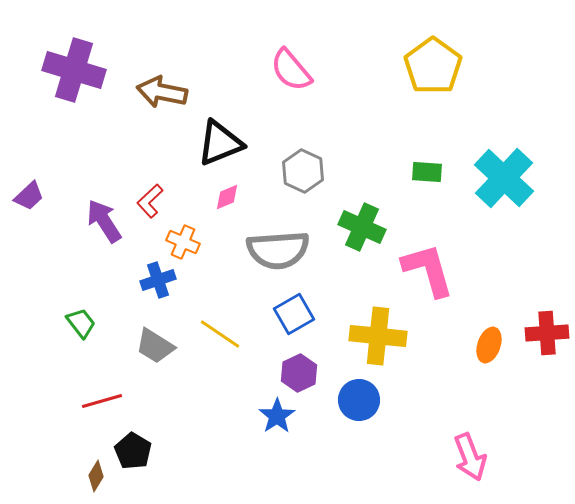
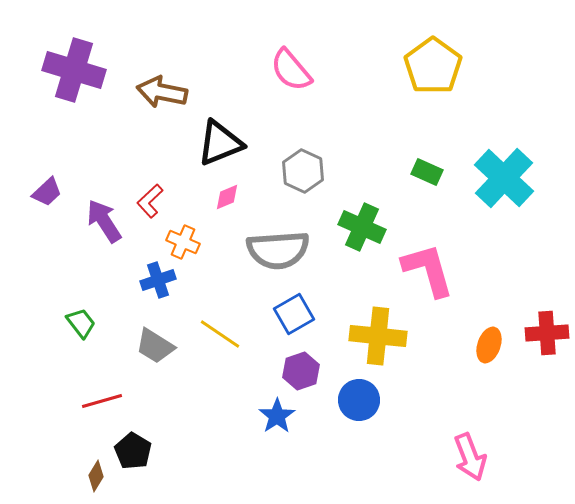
green rectangle: rotated 20 degrees clockwise
purple trapezoid: moved 18 px right, 4 px up
purple hexagon: moved 2 px right, 2 px up; rotated 6 degrees clockwise
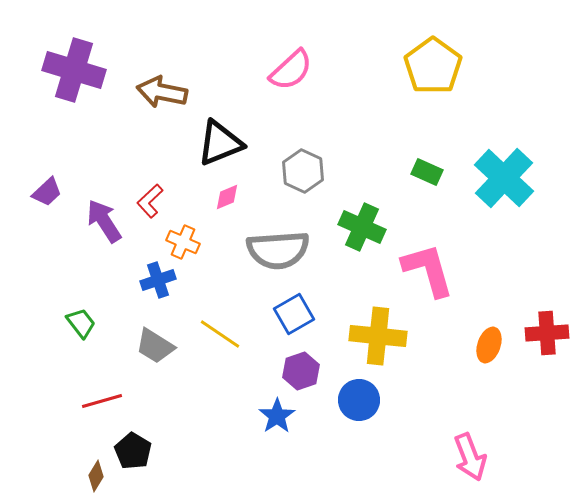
pink semicircle: rotated 93 degrees counterclockwise
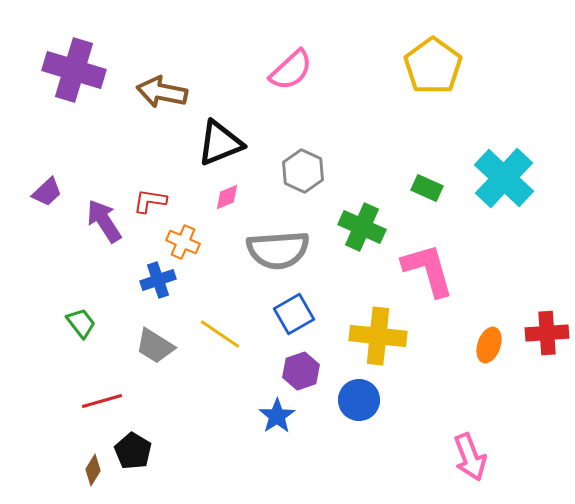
green rectangle: moved 16 px down
red L-shape: rotated 52 degrees clockwise
brown diamond: moved 3 px left, 6 px up
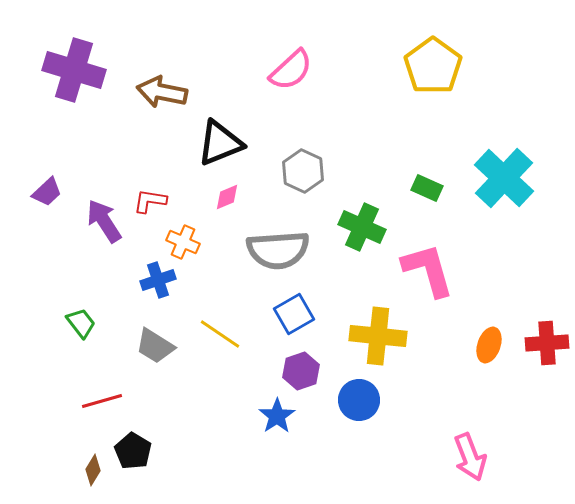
red cross: moved 10 px down
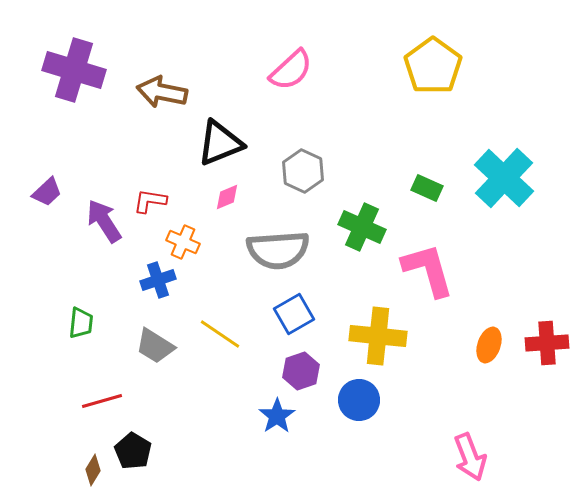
green trapezoid: rotated 44 degrees clockwise
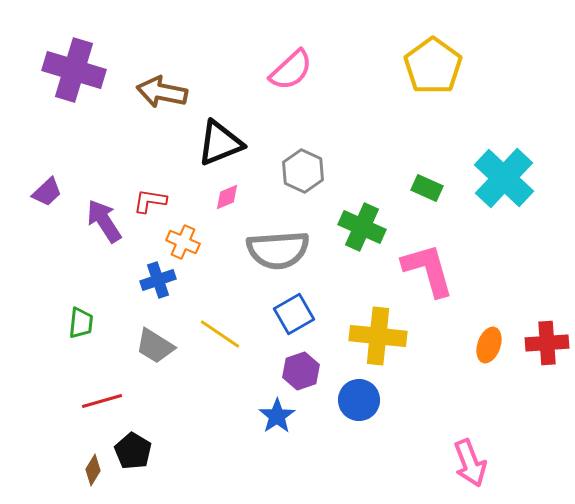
pink arrow: moved 6 px down
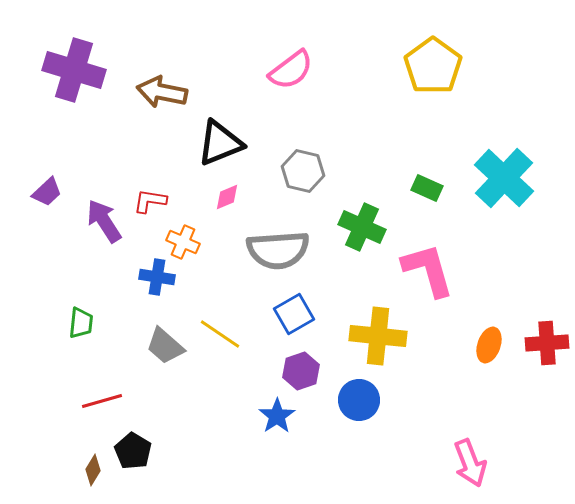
pink semicircle: rotated 6 degrees clockwise
gray hexagon: rotated 12 degrees counterclockwise
blue cross: moved 1 px left, 3 px up; rotated 28 degrees clockwise
gray trapezoid: moved 10 px right; rotated 9 degrees clockwise
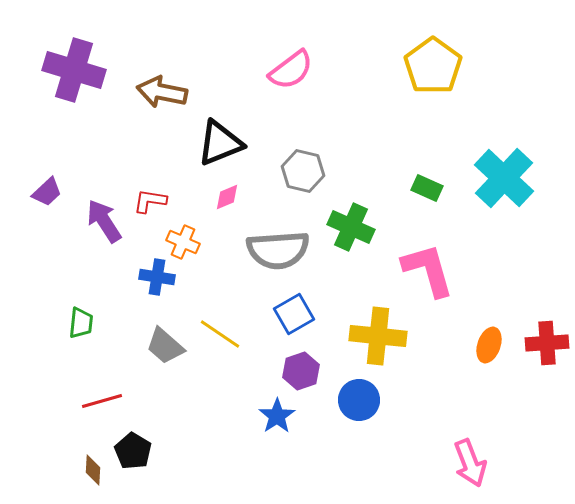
green cross: moved 11 px left
brown diamond: rotated 28 degrees counterclockwise
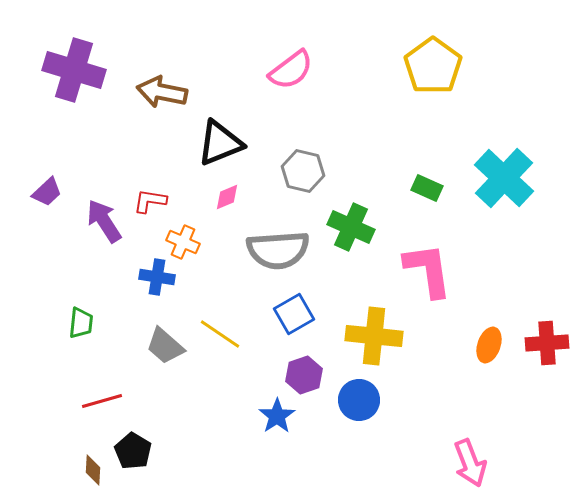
pink L-shape: rotated 8 degrees clockwise
yellow cross: moved 4 px left
purple hexagon: moved 3 px right, 4 px down
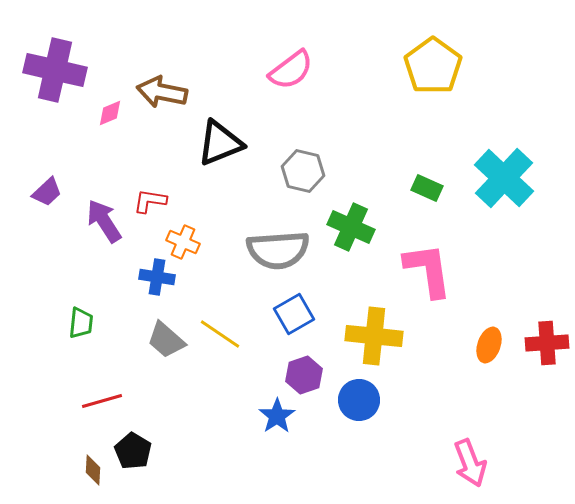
purple cross: moved 19 px left; rotated 4 degrees counterclockwise
pink diamond: moved 117 px left, 84 px up
gray trapezoid: moved 1 px right, 6 px up
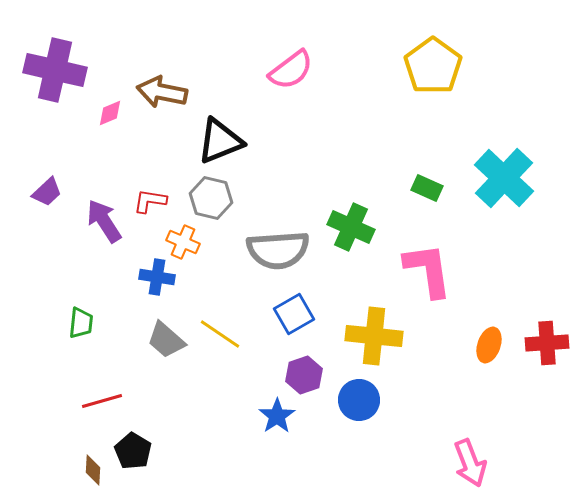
black triangle: moved 2 px up
gray hexagon: moved 92 px left, 27 px down
